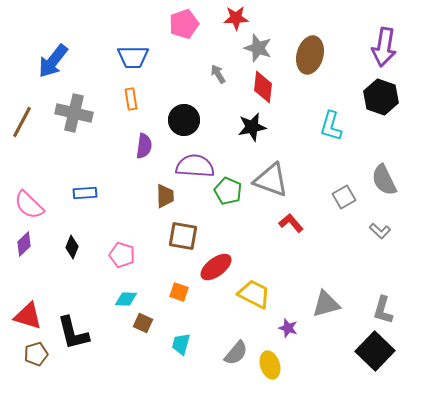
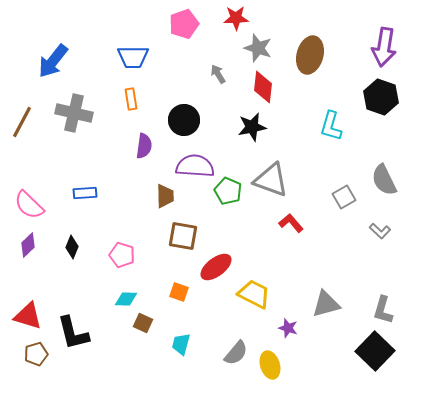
purple diamond at (24, 244): moved 4 px right, 1 px down
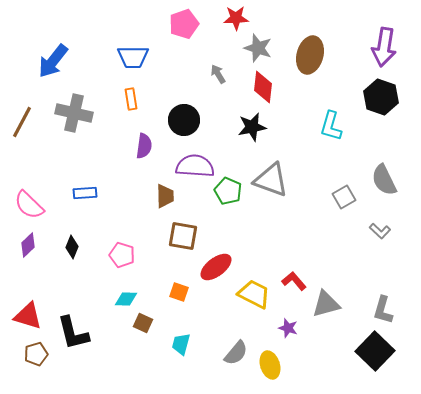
red L-shape at (291, 223): moved 3 px right, 58 px down
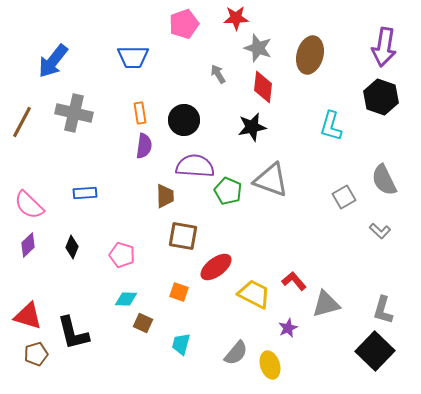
orange rectangle at (131, 99): moved 9 px right, 14 px down
purple star at (288, 328): rotated 30 degrees clockwise
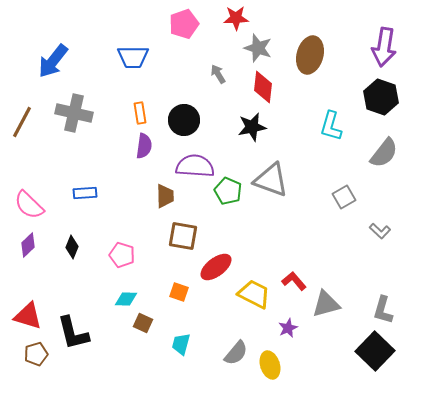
gray semicircle at (384, 180): moved 27 px up; rotated 116 degrees counterclockwise
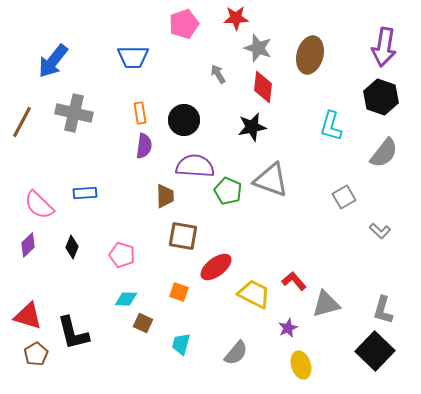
pink semicircle at (29, 205): moved 10 px right
brown pentagon at (36, 354): rotated 15 degrees counterclockwise
yellow ellipse at (270, 365): moved 31 px right
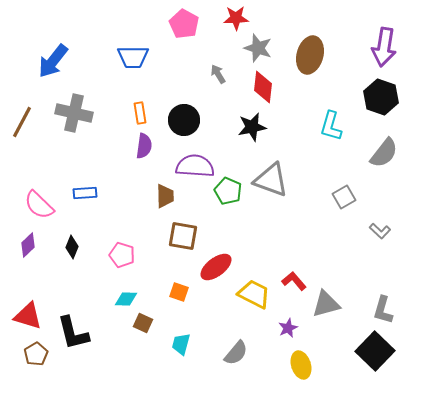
pink pentagon at (184, 24): rotated 24 degrees counterclockwise
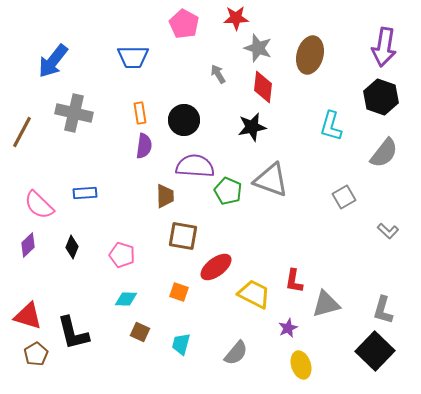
brown line at (22, 122): moved 10 px down
gray L-shape at (380, 231): moved 8 px right
red L-shape at (294, 281): rotated 130 degrees counterclockwise
brown square at (143, 323): moved 3 px left, 9 px down
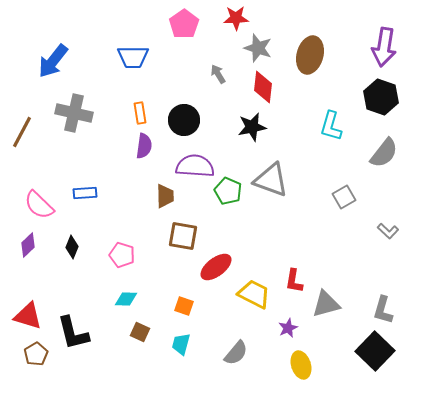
pink pentagon at (184, 24): rotated 8 degrees clockwise
orange square at (179, 292): moved 5 px right, 14 px down
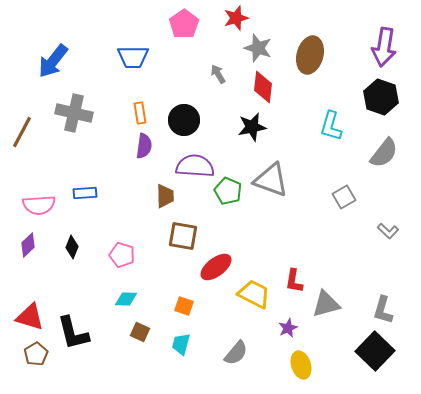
red star at (236, 18): rotated 15 degrees counterclockwise
pink semicircle at (39, 205): rotated 48 degrees counterclockwise
red triangle at (28, 316): moved 2 px right, 1 px down
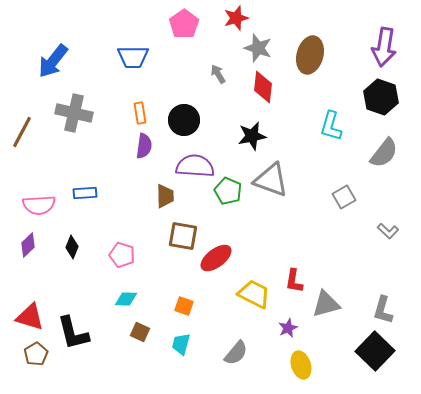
black star at (252, 127): moved 9 px down
red ellipse at (216, 267): moved 9 px up
